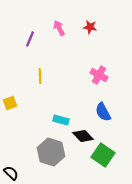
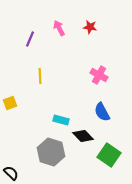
blue semicircle: moved 1 px left
green square: moved 6 px right
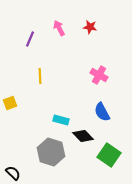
black semicircle: moved 2 px right
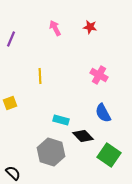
pink arrow: moved 4 px left
purple line: moved 19 px left
blue semicircle: moved 1 px right, 1 px down
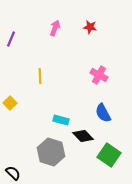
pink arrow: rotated 49 degrees clockwise
yellow square: rotated 24 degrees counterclockwise
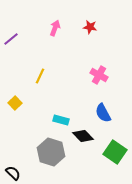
purple line: rotated 28 degrees clockwise
yellow line: rotated 28 degrees clockwise
yellow square: moved 5 px right
green square: moved 6 px right, 3 px up
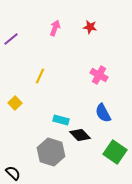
black diamond: moved 3 px left, 1 px up
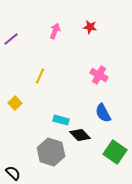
pink arrow: moved 3 px down
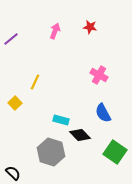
yellow line: moved 5 px left, 6 px down
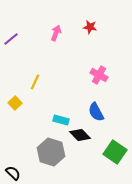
pink arrow: moved 1 px right, 2 px down
blue semicircle: moved 7 px left, 1 px up
